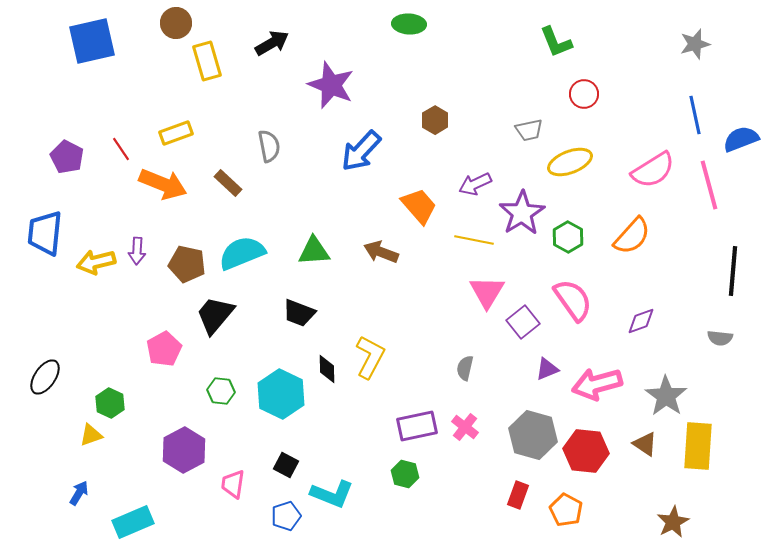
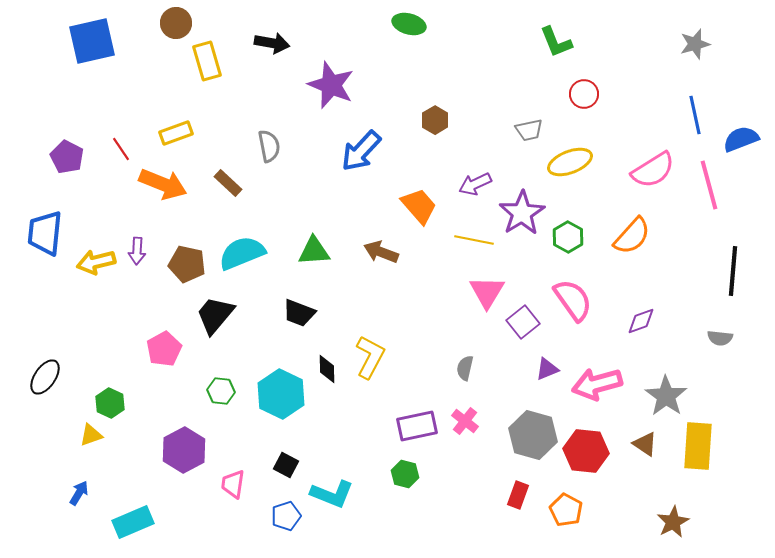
green ellipse at (409, 24): rotated 12 degrees clockwise
black arrow at (272, 43): rotated 40 degrees clockwise
pink cross at (465, 427): moved 6 px up
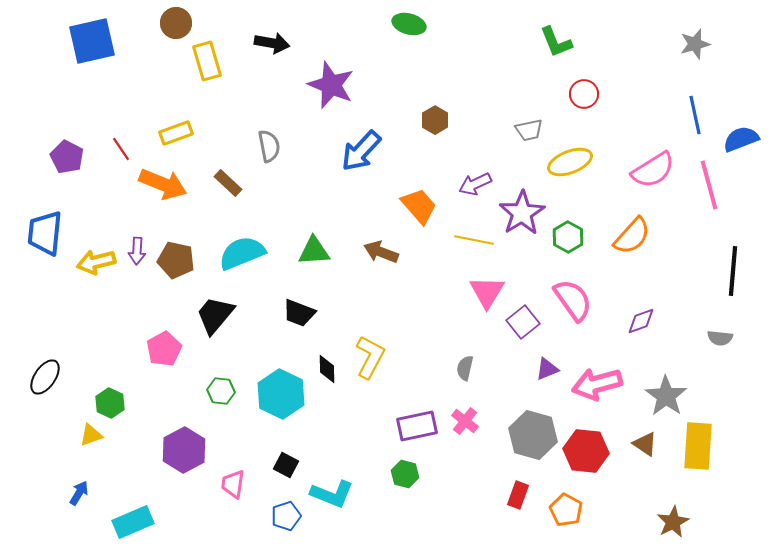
brown pentagon at (187, 264): moved 11 px left, 4 px up
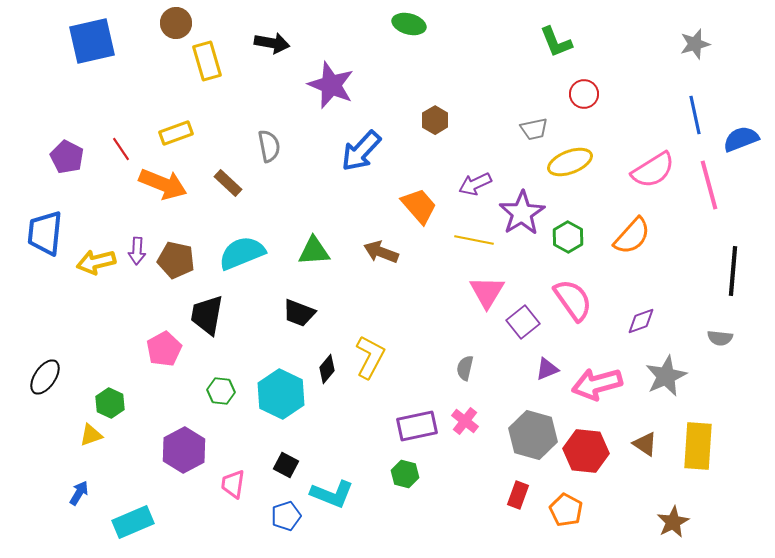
gray trapezoid at (529, 130): moved 5 px right, 1 px up
black trapezoid at (215, 315): moved 8 px left; rotated 30 degrees counterclockwise
black diamond at (327, 369): rotated 40 degrees clockwise
gray star at (666, 396): moved 20 px up; rotated 12 degrees clockwise
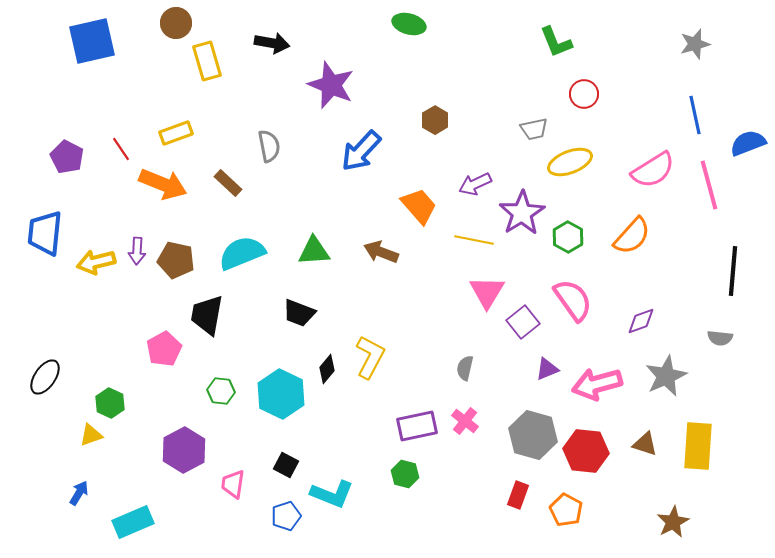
blue semicircle at (741, 139): moved 7 px right, 4 px down
brown triangle at (645, 444): rotated 16 degrees counterclockwise
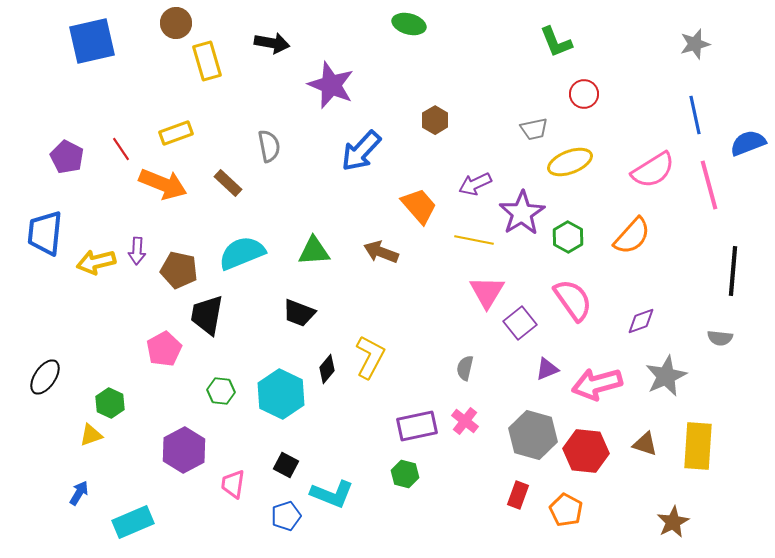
brown pentagon at (176, 260): moved 3 px right, 10 px down
purple square at (523, 322): moved 3 px left, 1 px down
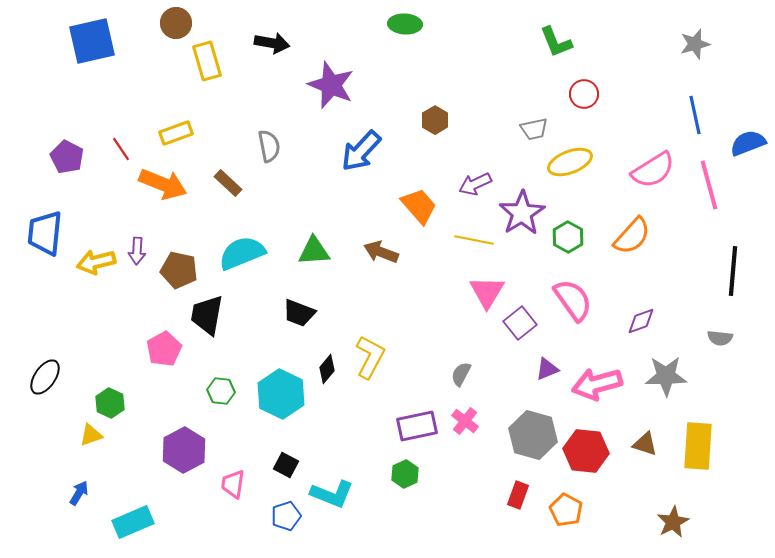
green ellipse at (409, 24): moved 4 px left; rotated 12 degrees counterclockwise
gray semicircle at (465, 368): moved 4 px left, 6 px down; rotated 15 degrees clockwise
gray star at (666, 376): rotated 24 degrees clockwise
green hexagon at (405, 474): rotated 20 degrees clockwise
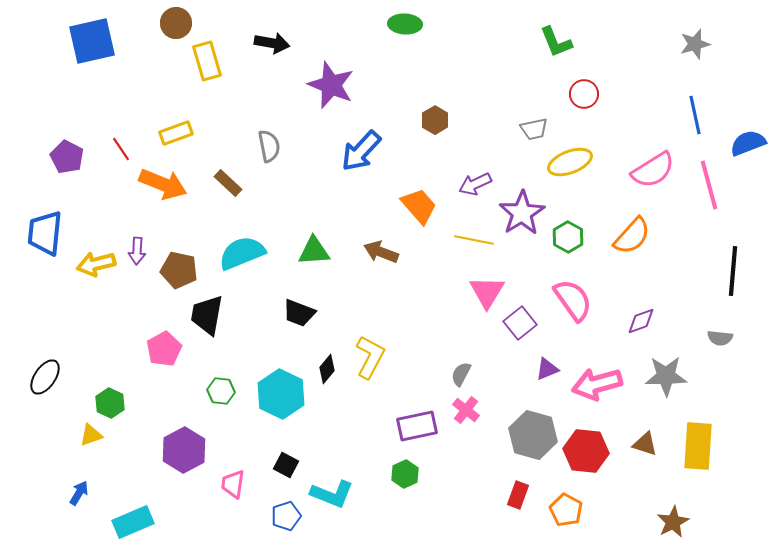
yellow arrow at (96, 262): moved 2 px down
pink cross at (465, 421): moved 1 px right, 11 px up
